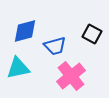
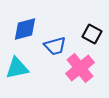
blue diamond: moved 2 px up
cyan triangle: moved 1 px left
pink cross: moved 9 px right, 8 px up
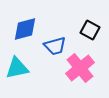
black square: moved 2 px left, 4 px up
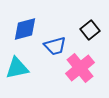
black square: rotated 24 degrees clockwise
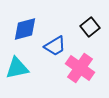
black square: moved 3 px up
blue trapezoid: rotated 15 degrees counterclockwise
pink cross: rotated 16 degrees counterclockwise
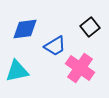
blue diamond: rotated 8 degrees clockwise
cyan triangle: moved 3 px down
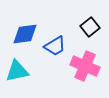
blue diamond: moved 5 px down
pink cross: moved 5 px right, 2 px up; rotated 12 degrees counterclockwise
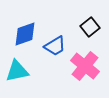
blue diamond: rotated 12 degrees counterclockwise
pink cross: rotated 16 degrees clockwise
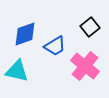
cyan triangle: rotated 25 degrees clockwise
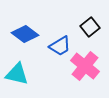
blue diamond: rotated 56 degrees clockwise
blue trapezoid: moved 5 px right
cyan triangle: moved 3 px down
